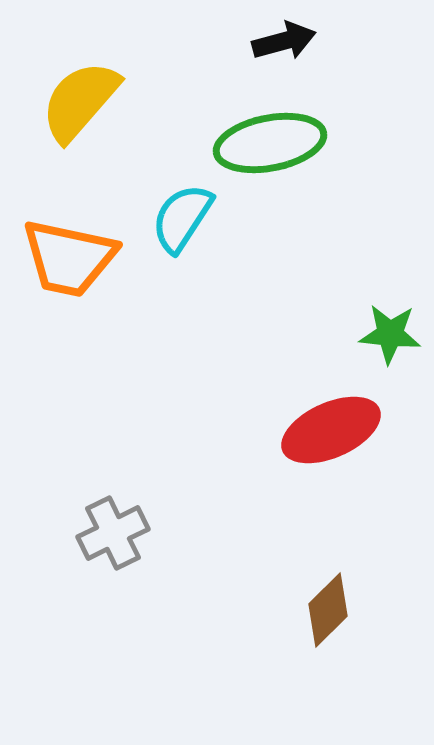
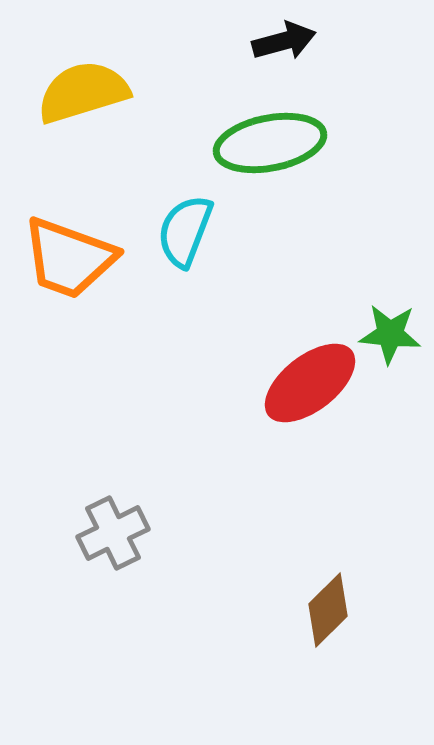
yellow semicircle: moved 3 px right, 9 px up; rotated 32 degrees clockwise
cyan semicircle: moved 3 px right, 13 px down; rotated 12 degrees counterclockwise
orange trapezoid: rotated 8 degrees clockwise
red ellipse: moved 21 px left, 47 px up; rotated 14 degrees counterclockwise
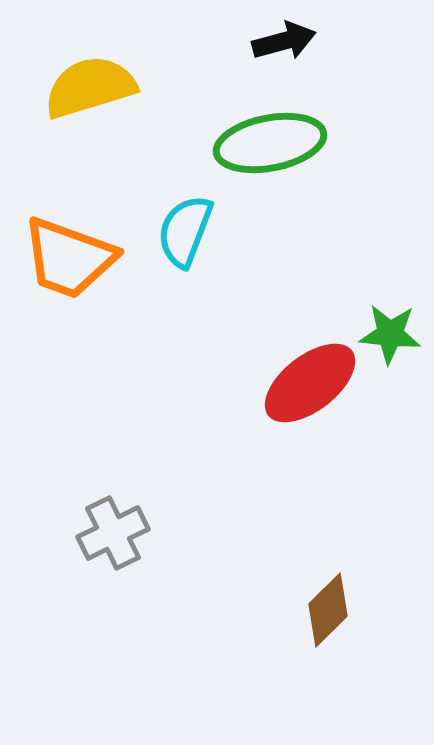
yellow semicircle: moved 7 px right, 5 px up
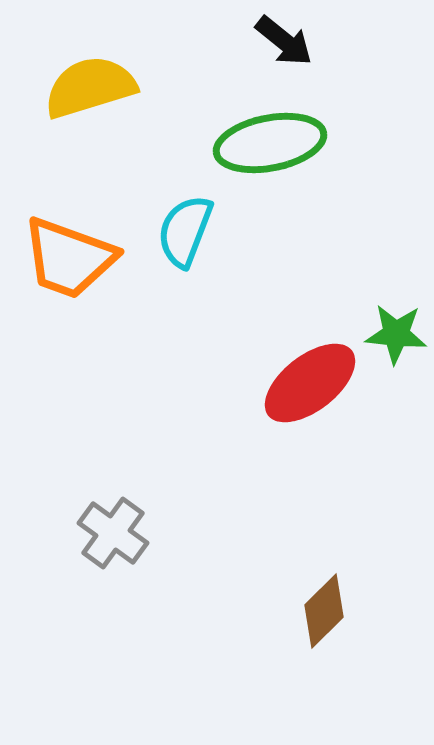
black arrow: rotated 54 degrees clockwise
green star: moved 6 px right
gray cross: rotated 28 degrees counterclockwise
brown diamond: moved 4 px left, 1 px down
